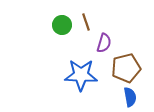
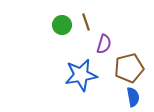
purple semicircle: moved 1 px down
brown pentagon: moved 3 px right
blue star: rotated 12 degrees counterclockwise
blue semicircle: moved 3 px right
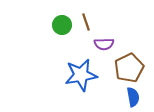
purple semicircle: rotated 72 degrees clockwise
brown pentagon: rotated 12 degrees counterclockwise
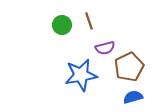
brown line: moved 3 px right, 1 px up
purple semicircle: moved 1 px right, 4 px down; rotated 12 degrees counterclockwise
brown pentagon: moved 1 px up
blue semicircle: rotated 96 degrees counterclockwise
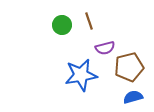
brown pentagon: rotated 12 degrees clockwise
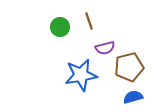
green circle: moved 2 px left, 2 px down
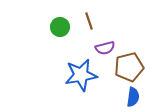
blue semicircle: rotated 114 degrees clockwise
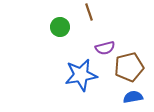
brown line: moved 9 px up
blue semicircle: rotated 108 degrees counterclockwise
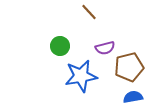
brown line: rotated 24 degrees counterclockwise
green circle: moved 19 px down
blue star: moved 1 px down
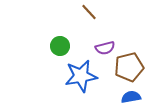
blue semicircle: moved 2 px left
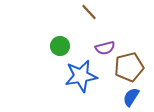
blue semicircle: rotated 48 degrees counterclockwise
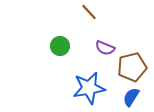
purple semicircle: rotated 36 degrees clockwise
brown pentagon: moved 3 px right
blue star: moved 8 px right, 12 px down
